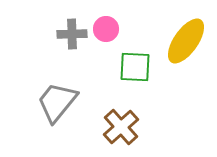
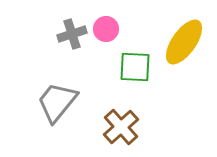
gray cross: rotated 16 degrees counterclockwise
yellow ellipse: moved 2 px left, 1 px down
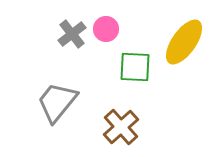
gray cross: rotated 20 degrees counterclockwise
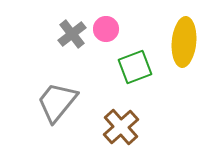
yellow ellipse: rotated 30 degrees counterclockwise
green square: rotated 24 degrees counterclockwise
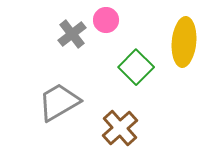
pink circle: moved 9 px up
green square: moved 1 px right; rotated 24 degrees counterclockwise
gray trapezoid: moved 2 px right; rotated 21 degrees clockwise
brown cross: moved 1 px left, 1 px down
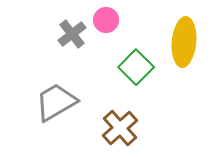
gray trapezoid: moved 3 px left
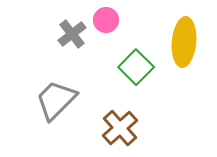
gray trapezoid: moved 2 px up; rotated 15 degrees counterclockwise
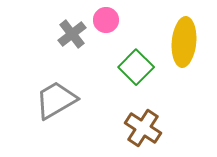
gray trapezoid: rotated 15 degrees clockwise
brown cross: moved 23 px right; rotated 15 degrees counterclockwise
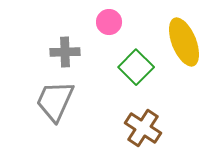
pink circle: moved 3 px right, 2 px down
gray cross: moved 7 px left, 18 px down; rotated 36 degrees clockwise
yellow ellipse: rotated 27 degrees counterclockwise
gray trapezoid: moved 1 px left, 1 px down; rotated 36 degrees counterclockwise
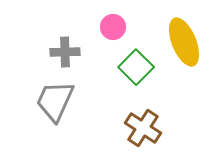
pink circle: moved 4 px right, 5 px down
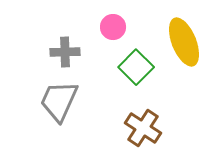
gray trapezoid: moved 4 px right
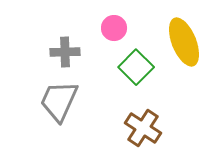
pink circle: moved 1 px right, 1 px down
